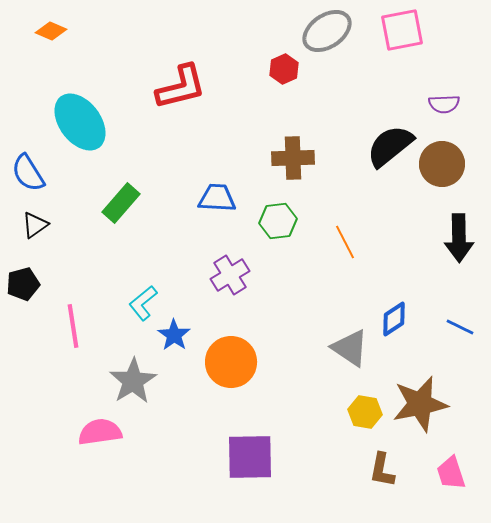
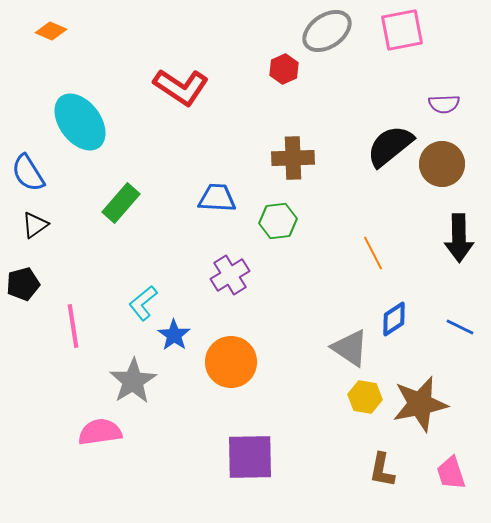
red L-shape: rotated 48 degrees clockwise
orange line: moved 28 px right, 11 px down
yellow hexagon: moved 15 px up
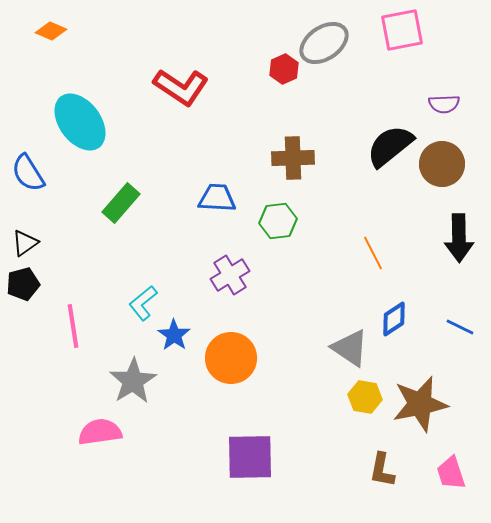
gray ellipse: moved 3 px left, 12 px down
black triangle: moved 10 px left, 18 px down
orange circle: moved 4 px up
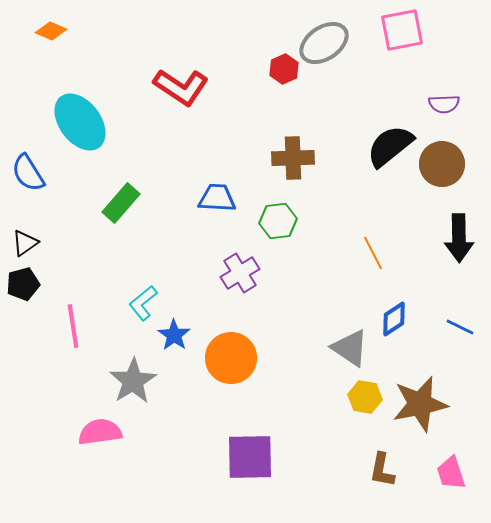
purple cross: moved 10 px right, 2 px up
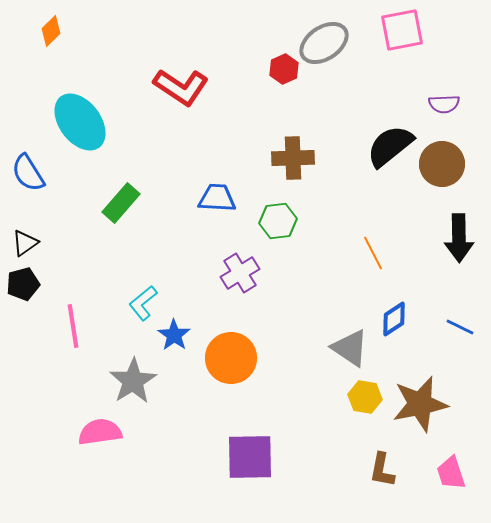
orange diamond: rotated 68 degrees counterclockwise
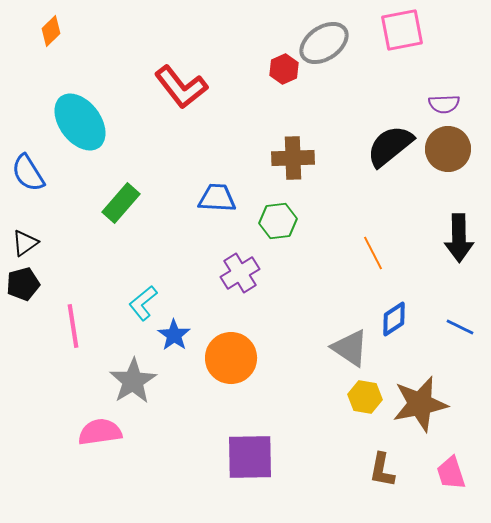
red L-shape: rotated 18 degrees clockwise
brown circle: moved 6 px right, 15 px up
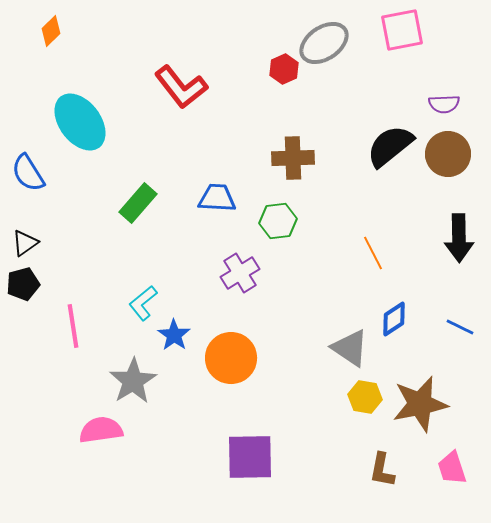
brown circle: moved 5 px down
green rectangle: moved 17 px right
pink semicircle: moved 1 px right, 2 px up
pink trapezoid: moved 1 px right, 5 px up
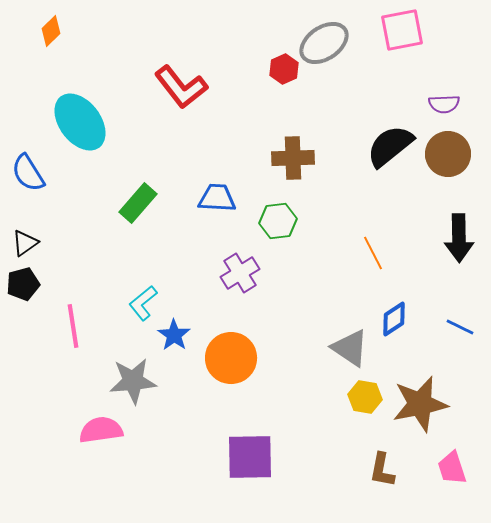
gray star: rotated 27 degrees clockwise
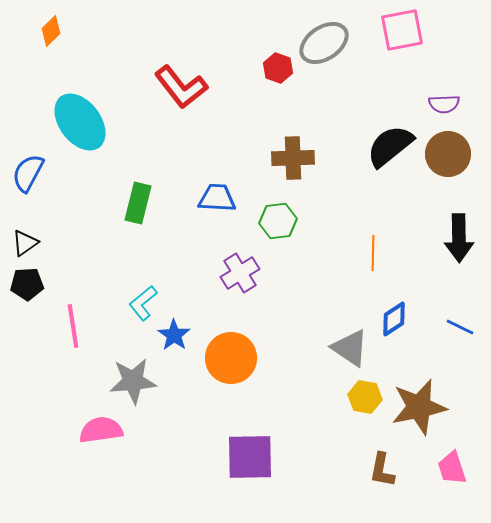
red hexagon: moved 6 px left, 1 px up; rotated 16 degrees counterclockwise
blue semicircle: rotated 60 degrees clockwise
green rectangle: rotated 27 degrees counterclockwise
orange line: rotated 28 degrees clockwise
black pentagon: moved 4 px right; rotated 12 degrees clockwise
brown star: moved 1 px left, 3 px down
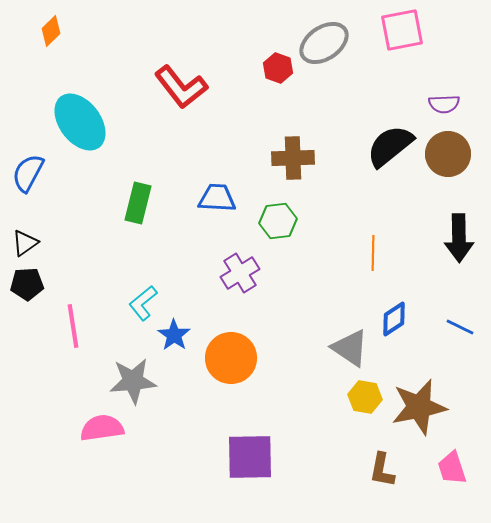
pink semicircle: moved 1 px right, 2 px up
